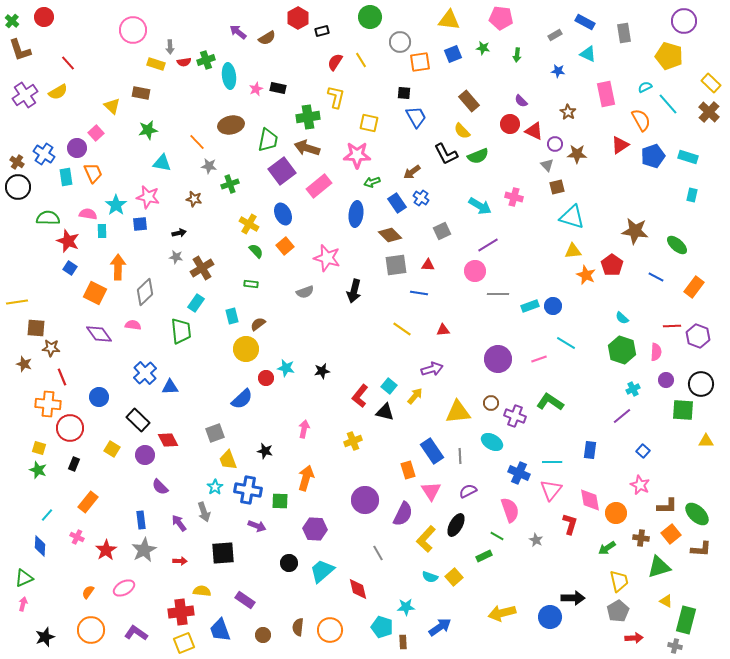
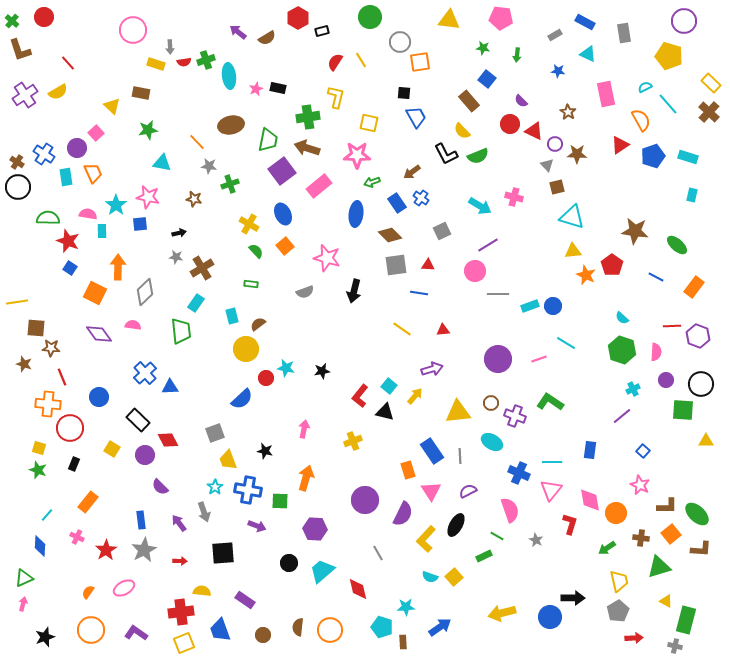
blue square at (453, 54): moved 34 px right, 25 px down; rotated 30 degrees counterclockwise
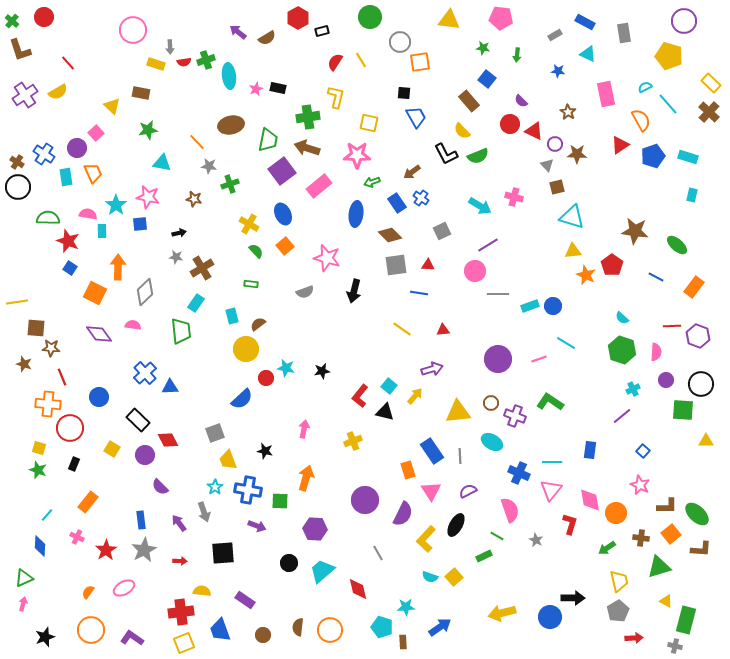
purple L-shape at (136, 633): moved 4 px left, 5 px down
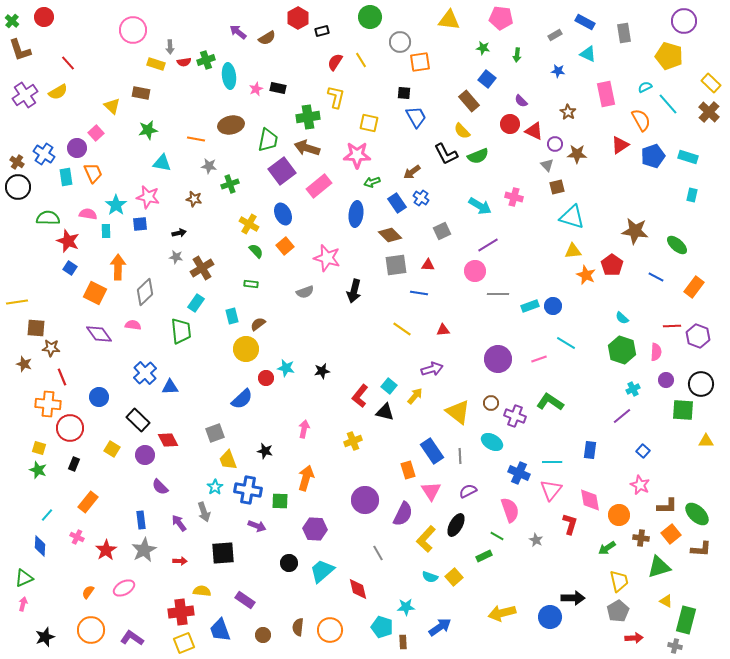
orange line at (197, 142): moved 1 px left, 3 px up; rotated 36 degrees counterclockwise
cyan rectangle at (102, 231): moved 4 px right
yellow triangle at (458, 412): rotated 44 degrees clockwise
orange circle at (616, 513): moved 3 px right, 2 px down
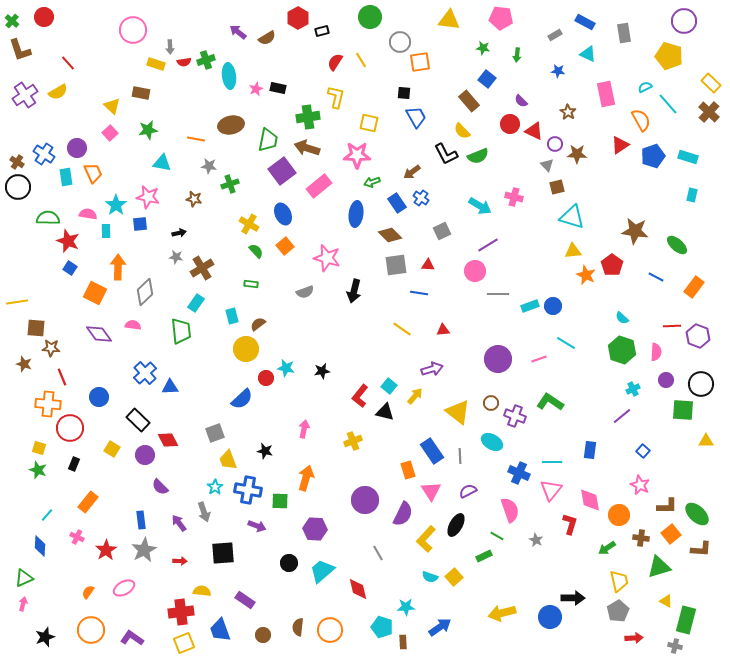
pink square at (96, 133): moved 14 px right
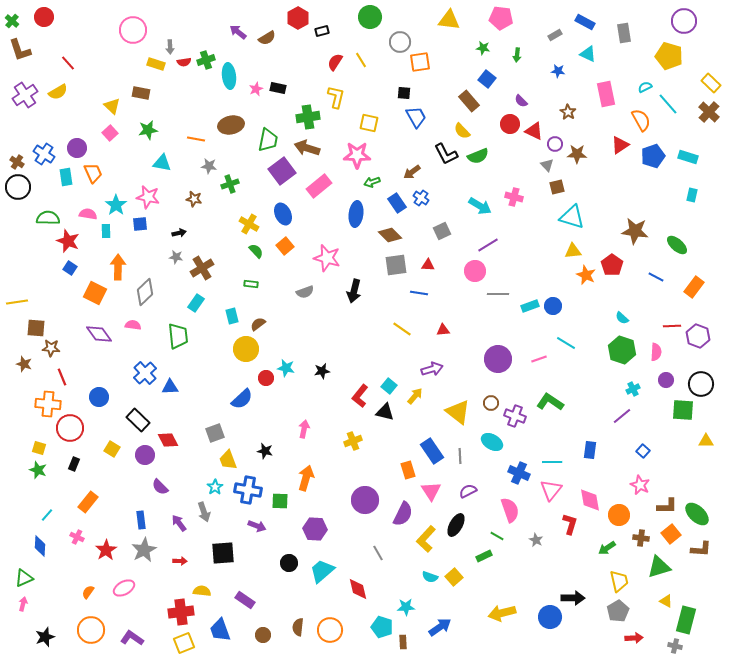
green trapezoid at (181, 331): moved 3 px left, 5 px down
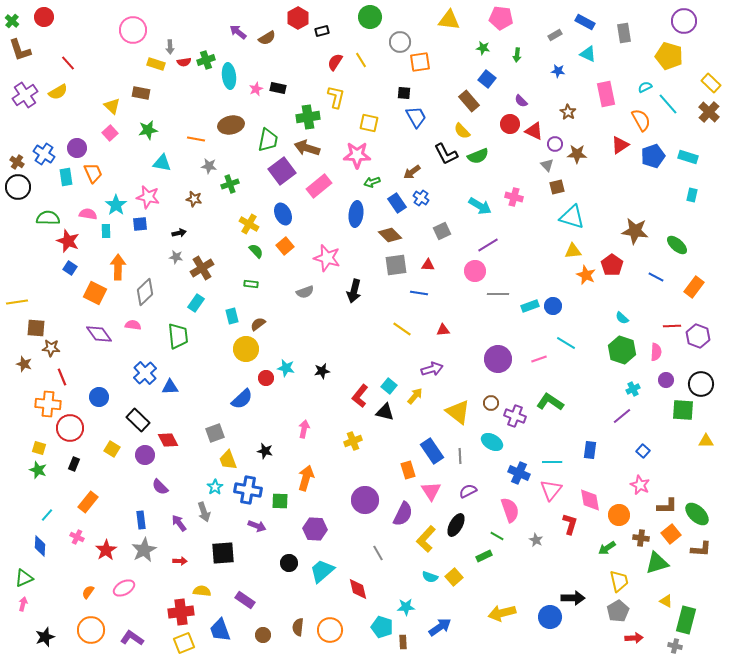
green triangle at (659, 567): moved 2 px left, 4 px up
